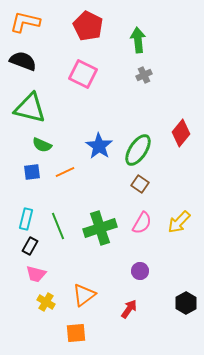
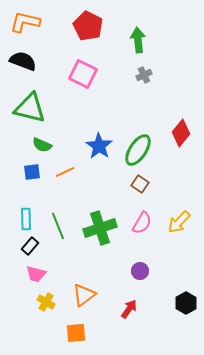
cyan rectangle: rotated 15 degrees counterclockwise
black rectangle: rotated 12 degrees clockwise
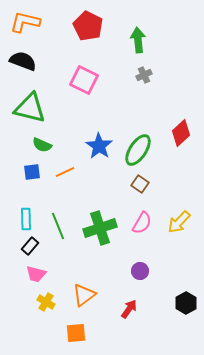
pink square: moved 1 px right, 6 px down
red diamond: rotated 8 degrees clockwise
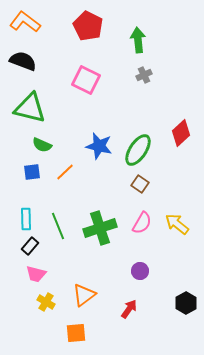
orange L-shape: rotated 24 degrees clockwise
pink square: moved 2 px right
blue star: rotated 20 degrees counterclockwise
orange line: rotated 18 degrees counterclockwise
yellow arrow: moved 2 px left, 2 px down; rotated 85 degrees clockwise
